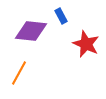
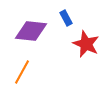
blue rectangle: moved 5 px right, 2 px down
orange line: moved 3 px right, 1 px up
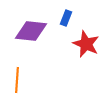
blue rectangle: rotated 49 degrees clockwise
orange line: moved 5 px left, 8 px down; rotated 25 degrees counterclockwise
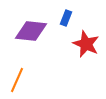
orange line: rotated 20 degrees clockwise
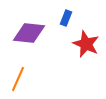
purple diamond: moved 2 px left, 2 px down
orange line: moved 1 px right, 1 px up
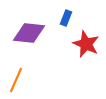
orange line: moved 2 px left, 1 px down
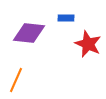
blue rectangle: rotated 70 degrees clockwise
red star: moved 2 px right
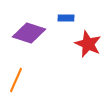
purple diamond: rotated 12 degrees clockwise
